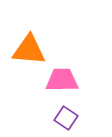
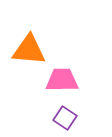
purple square: moved 1 px left
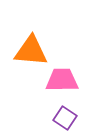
orange triangle: moved 2 px right, 1 px down
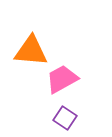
pink trapezoid: moved 1 px up; rotated 28 degrees counterclockwise
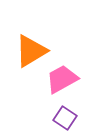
orange triangle: rotated 36 degrees counterclockwise
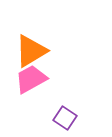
pink trapezoid: moved 31 px left
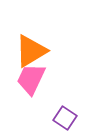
pink trapezoid: rotated 36 degrees counterclockwise
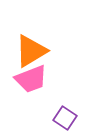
pink trapezoid: rotated 136 degrees counterclockwise
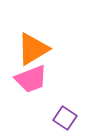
orange triangle: moved 2 px right, 2 px up
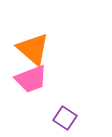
orange triangle: rotated 48 degrees counterclockwise
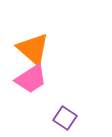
pink trapezoid: rotated 12 degrees counterclockwise
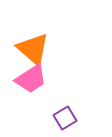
purple square: rotated 25 degrees clockwise
